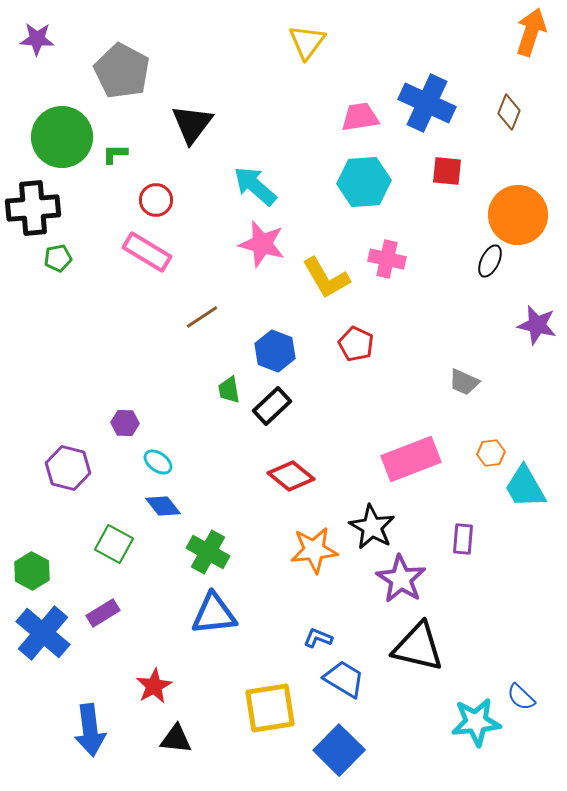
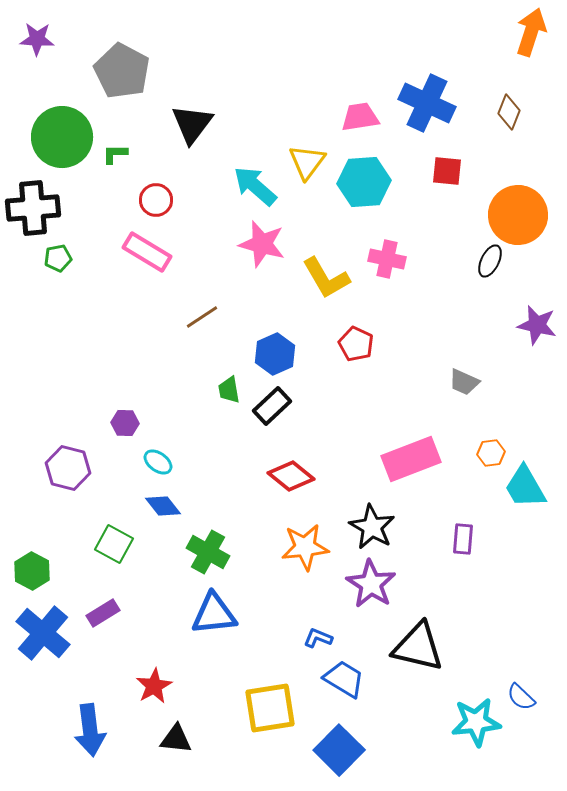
yellow triangle at (307, 42): moved 120 px down
blue hexagon at (275, 351): moved 3 px down; rotated 15 degrees clockwise
orange star at (314, 550): moved 9 px left, 3 px up
purple star at (401, 579): moved 30 px left, 5 px down
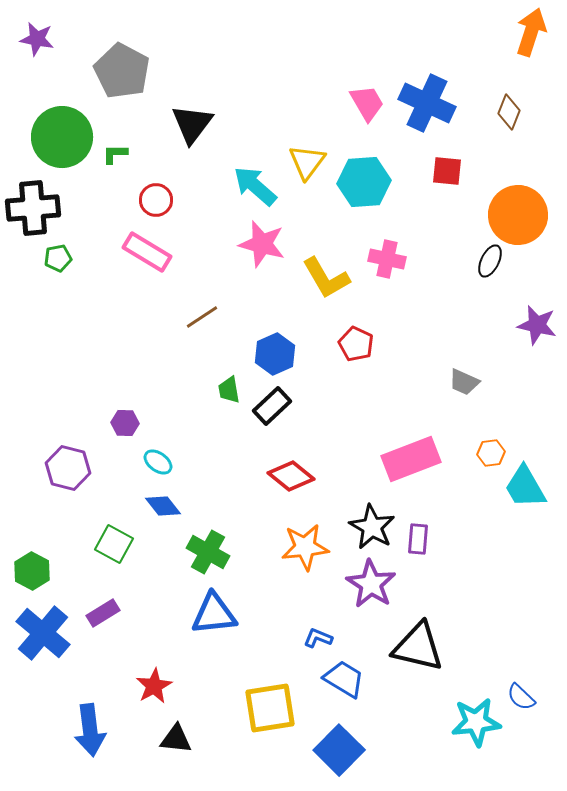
purple star at (37, 39): rotated 8 degrees clockwise
pink trapezoid at (360, 117): moved 7 px right, 14 px up; rotated 69 degrees clockwise
purple rectangle at (463, 539): moved 45 px left
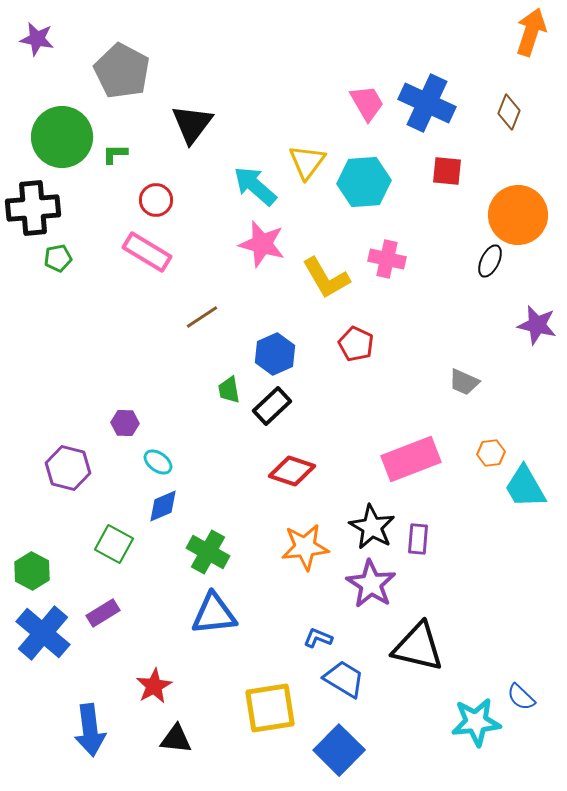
red diamond at (291, 476): moved 1 px right, 5 px up; rotated 21 degrees counterclockwise
blue diamond at (163, 506): rotated 75 degrees counterclockwise
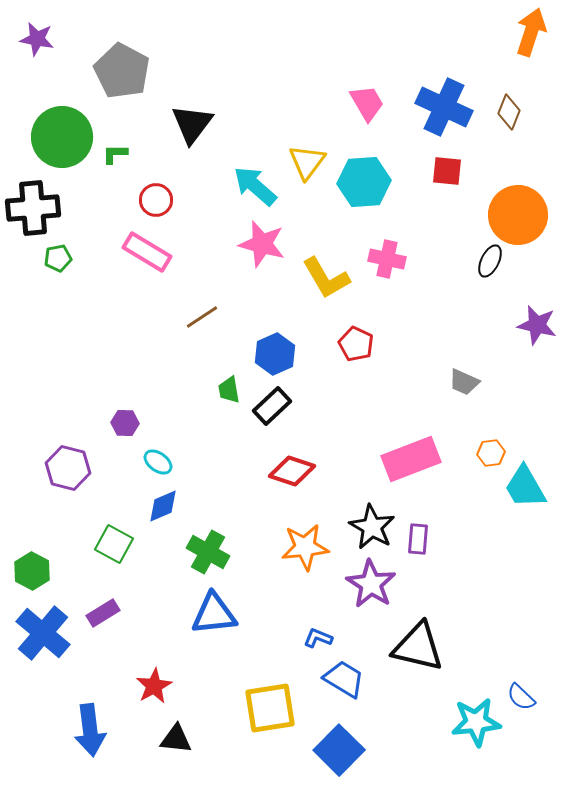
blue cross at (427, 103): moved 17 px right, 4 px down
